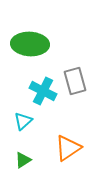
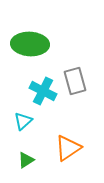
green triangle: moved 3 px right
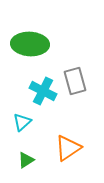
cyan triangle: moved 1 px left, 1 px down
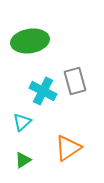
green ellipse: moved 3 px up; rotated 12 degrees counterclockwise
green triangle: moved 3 px left
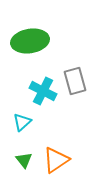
orange triangle: moved 12 px left, 12 px down
green triangle: moved 1 px right; rotated 36 degrees counterclockwise
